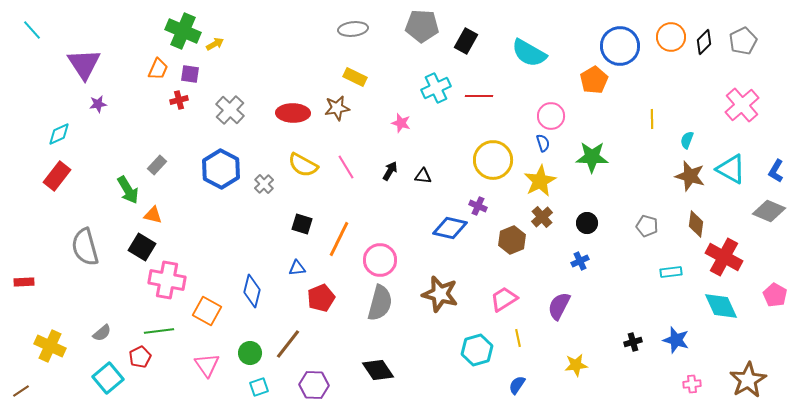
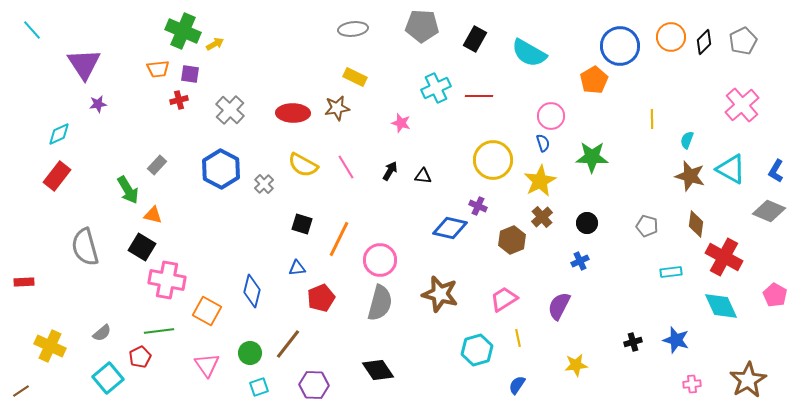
black rectangle at (466, 41): moved 9 px right, 2 px up
orange trapezoid at (158, 69): rotated 60 degrees clockwise
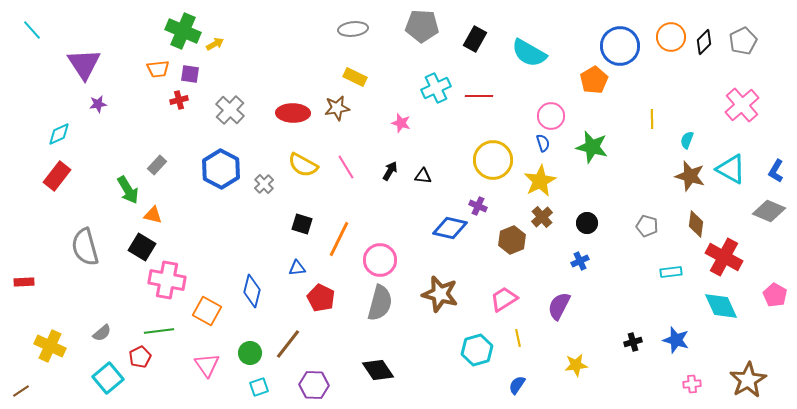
green star at (592, 157): moved 10 px up; rotated 12 degrees clockwise
red pentagon at (321, 298): rotated 24 degrees counterclockwise
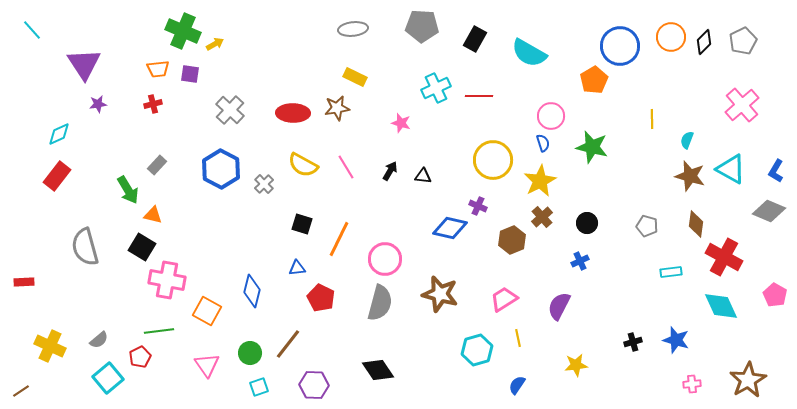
red cross at (179, 100): moved 26 px left, 4 px down
pink circle at (380, 260): moved 5 px right, 1 px up
gray semicircle at (102, 333): moved 3 px left, 7 px down
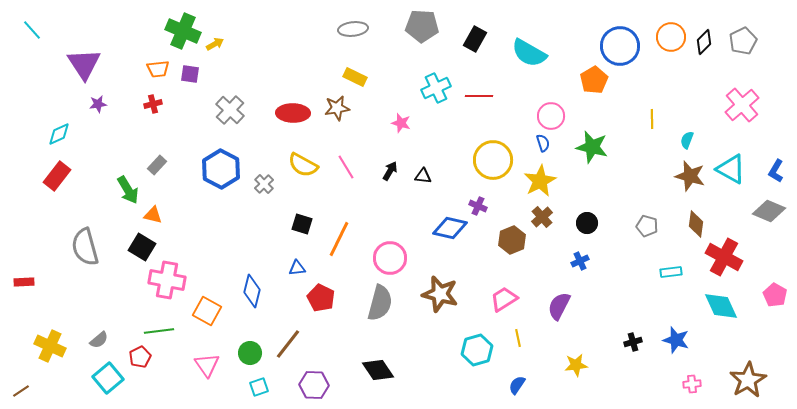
pink circle at (385, 259): moved 5 px right, 1 px up
